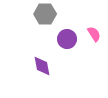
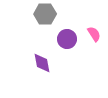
purple diamond: moved 3 px up
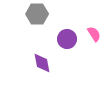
gray hexagon: moved 8 px left
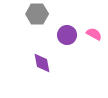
pink semicircle: rotated 28 degrees counterclockwise
purple circle: moved 4 px up
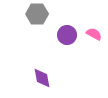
purple diamond: moved 15 px down
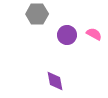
purple diamond: moved 13 px right, 3 px down
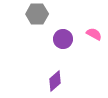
purple circle: moved 4 px left, 4 px down
purple diamond: rotated 60 degrees clockwise
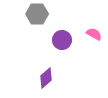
purple circle: moved 1 px left, 1 px down
purple diamond: moved 9 px left, 3 px up
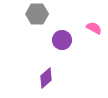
pink semicircle: moved 6 px up
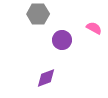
gray hexagon: moved 1 px right
purple diamond: rotated 20 degrees clockwise
